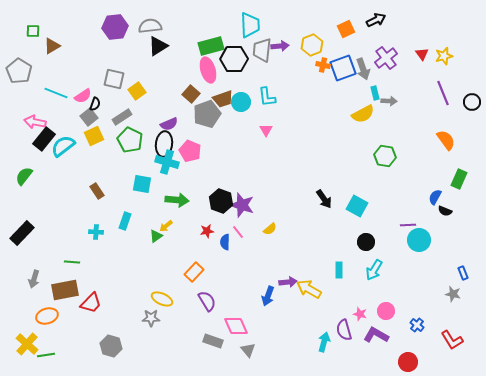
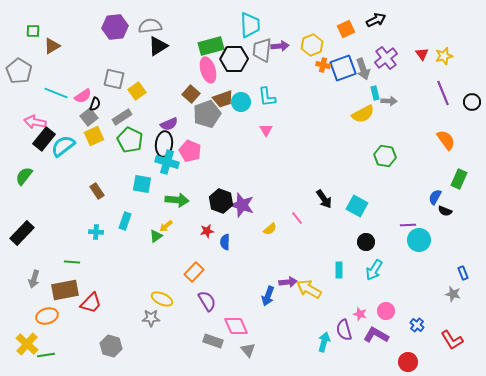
pink line at (238, 232): moved 59 px right, 14 px up
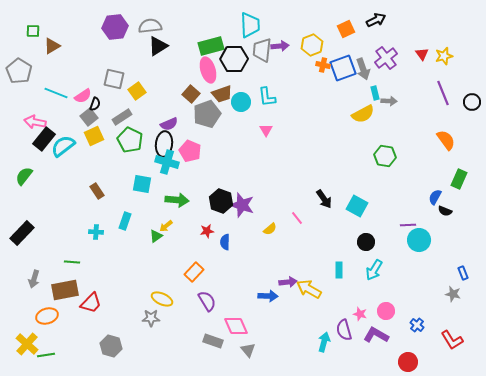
brown trapezoid at (223, 99): moved 1 px left, 5 px up
blue arrow at (268, 296): rotated 108 degrees counterclockwise
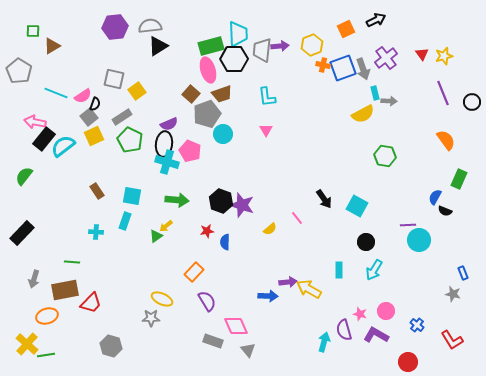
cyan trapezoid at (250, 25): moved 12 px left, 9 px down
cyan circle at (241, 102): moved 18 px left, 32 px down
cyan square at (142, 184): moved 10 px left, 12 px down
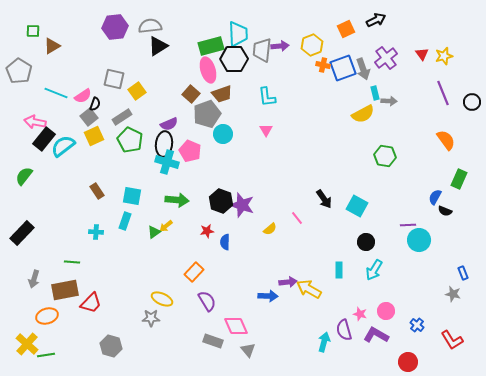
green triangle at (156, 236): moved 2 px left, 4 px up
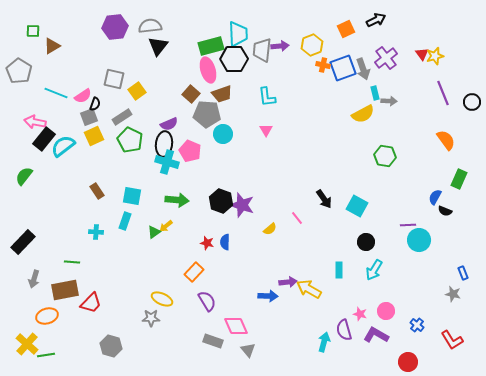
black triangle at (158, 46): rotated 20 degrees counterclockwise
yellow star at (444, 56): moved 9 px left
gray pentagon at (207, 114): rotated 24 degrees clockwise
gray square at (89, 117): rotated 18 degrees clockwise
red star at (207, 231): moved 12 px down; rotated 24 degrees clockwise
black rectangle at (22, 233): moved 1 px right, 9 px down
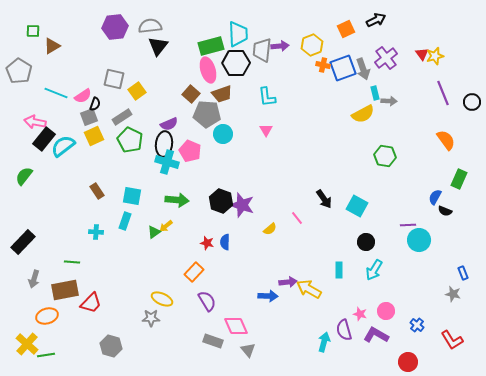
black hexagon at (234, 59): moved 2 px right, 4 px down
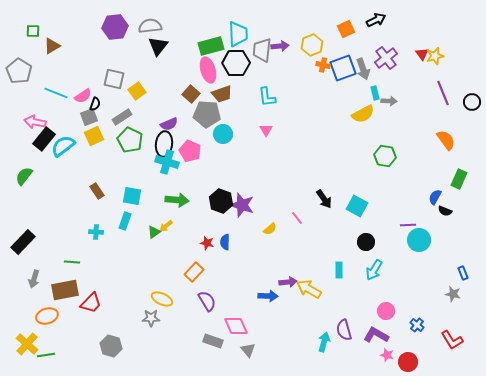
pink star at (360, 314): moved 27 px right, 41 px down
